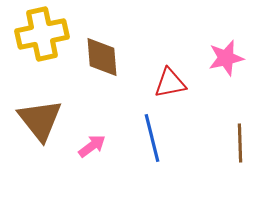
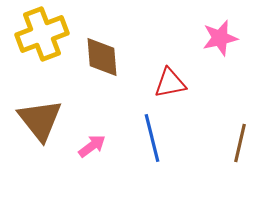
yellow cross: rotated 9 degrees counterclockwise
pink star: moved 6 px left, 20 px up
brown line: rotated 15 degrees clockwise
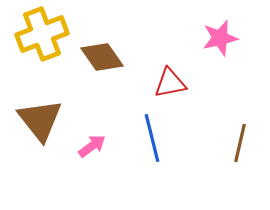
brown diamond: rotated 30 degrees counterclockwise
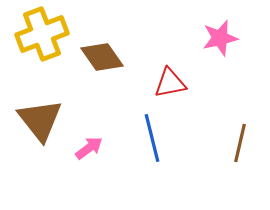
pink arrow: moved 3 px left, 2 px down
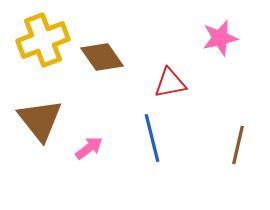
yellow cross: moved 1 px right, 6 px down
brown line: moved 2 px left, 2 px down
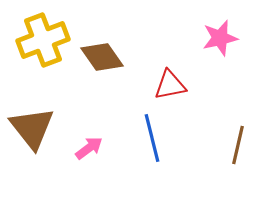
red triangle: moved 2 px down
brown triangle: moved 8 px left, 8 px down
